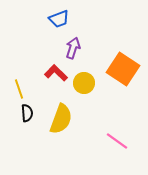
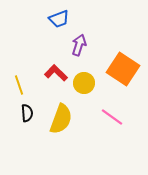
purple arrow: moved 6 px right, 3 px up
yellow line: moved 4 px up
pink line: moved 5 px left, 24 px up
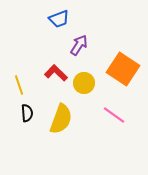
purple arrow: rotated 15 degrees clockwise
pink line: moved 2 px right, 2 px up
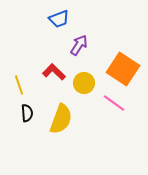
red L-shape: moved 2 px left, 1 px up
pink line: moved 12 px up
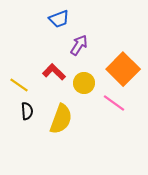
orange square: rotated 12 degrees clockwise
yellow line: rotated 36 degrees counterclockwise
black semicircle: moved 2 px up
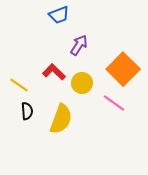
blue trapezoid: moved 4 px up
yellow circle: moved 2 px left
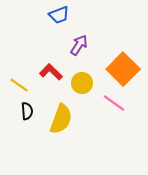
red L-shape: moved 3 px left
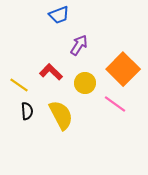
yellow circle: moved 3 px right
pink line: moved 1 px right, 1 px down
yellow semicircle: moved 4 px up; rotated 48 degrees counterclockwise
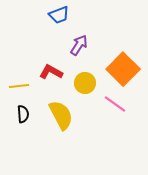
red L-shape: rotated 15 degrees counterclockwise
yellow line: moved 1 px down; rotated 42 degrees counterclockwise
black semicircle: moved 4 px left, 3 px down
